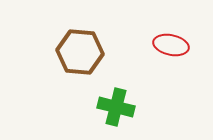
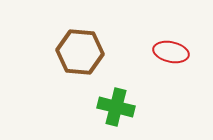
red ellipse: moved 7 px down
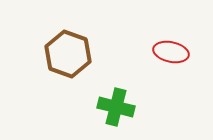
brown hexagon: moved 12 px left, 2 px down; rotated 15 degrees clockwise
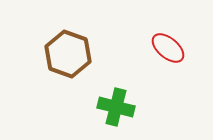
red ellipse: moved 3 px left, 4 px up; rotated 28 degrees clockwise
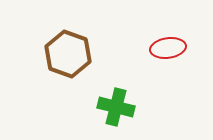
red ellipse: rotated 48 degrees counterclockwise
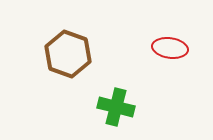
red ellipse: moved 2 px right; rotated 16 degrees clockwise
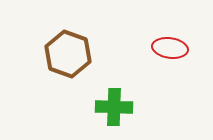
green cross: moved 2 px left; rotated 12 degrees counterclockwise
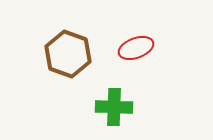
red ellipse: moved 34 px left; rotated 28 degrees counterclockwise
